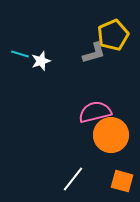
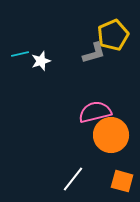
cyan line: rotated 30 degrees counterclockwise
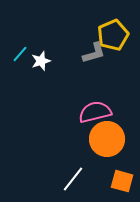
cyan line: rotated 36 degrees counterclockwise
orange circle: moved 4 px left, 4 px down
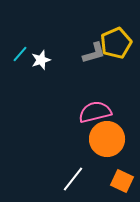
yellow pentagon: moved 3 px right, 8 px down
white star: moved 1 px up
orange square: rotated 10 degrees clockwise
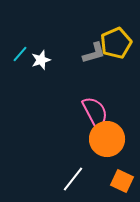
pink semicircle: rotated 76 degrees clockwise
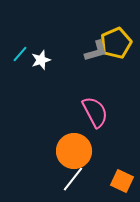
gray L-shape: moved 2 px right, 2 px up
orange circle: moved 33 px left, 12 px down
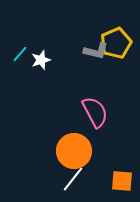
gray L-shape: rotated 30 degrees clockwise
orange square: rotated 20 degrees counterclockwise
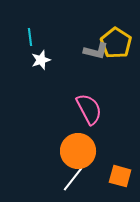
yellow pentagon: rotated 16 degrees counterclockwise
cyan line: moved 10 px right, 17 px up; rotated 48 degrees counterclockwise
pink semicircle: moved 6 px left, 3 px up
orange circle: moved 4 px right
orange square: moved 2 px left, 5 px up; rotated 10 degrees clockwise
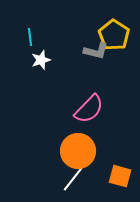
yellow pentagon: moved 2 px left, 8 px up
pink semicircle: rotated 72 degrees clockwise
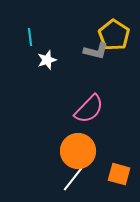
white star: moved 6 px right
orange square: moved 1 px left, 2 px up
